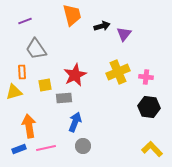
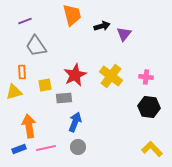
gray trapezoid: moved 3 px up
yellow cross: moved 7 px left, 4 px down; rotated 30 degrees counterclockwise
gray circle: moved 5 px left, 1 px down
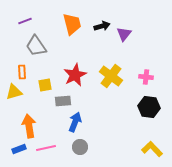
orange trapezoid: moved 9 px down
gray rectangle: moved 1 px left, 3 px down
gray circle: moved 2 px right
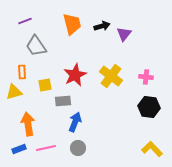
orange arrow: moved 1 px left, 2 px up
gray circle: moved 2 px left, 1 px down
